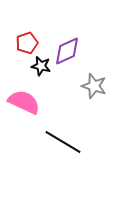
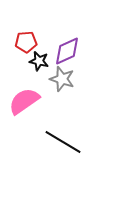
red pentagon: moved 1 px left, 1 px up; rotated 15 degrees clockwise
black star: moved 2 px left, 5 px up
gray star: moved 32 px left, 7 px up
pink semicircle: moved 1 px up; rotated 60 degrees counterclockwise
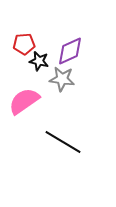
red pentagon: moved 2 px left, 2 px down
purple diamond: moved 3 px right
gray star: rotated 10 degrees counterclockwise
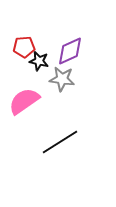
red pentagon: moved 3 px down
black line: moved 3 px left; rotated 63 degrees counterclockwise
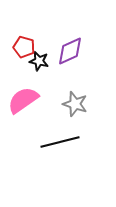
red pentagon: rotated 20 degrees clockwise
gray star: moved 13 px right, 25 px down; rotated 10 degrees clockwise
pink semicircle: moved 1 px left, 1 px up
black line: rotated 18 degrees clockwise
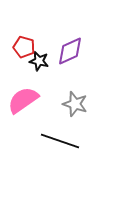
black line: moved 1 px up; rotated 33 degrees clockwise
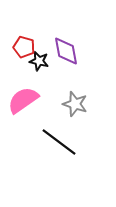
purple diamond: moved 4 px left; rotated 76 degrees counterclockwise
black line: moved 1 px left, 1 px down; rotated 18 degrees clockwise
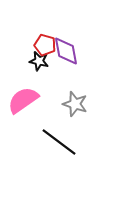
red pentagon: moved 21 px right, 2 px up
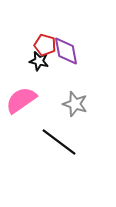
pink semicircle: moved 2 px left
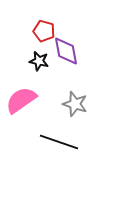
red pentagon: moved 1 px left, 14 px up
black line: rotated 18 degrees counterclockwise
